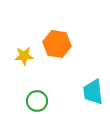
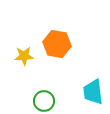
green circle: moved 7 px right
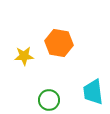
orange hexagon: moved 2 px right, 1 px up
green circle: moved 5 px right, 1 px up
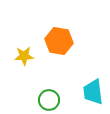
orange hexagon: moved 2 px up
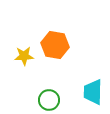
orange hexagon: moved 4 px left, 4 px down
cyan trapezoid: rotated 8 degrees clockwise
